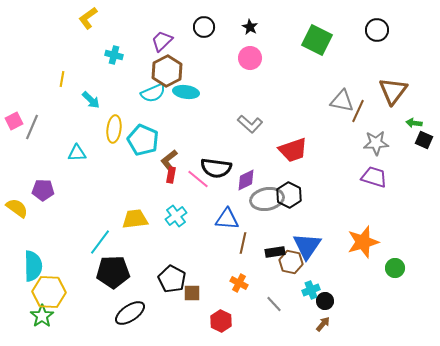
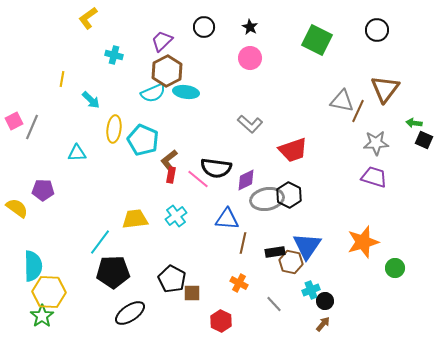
brown triangle at (393, 91): moved 8 px left, 2 px up
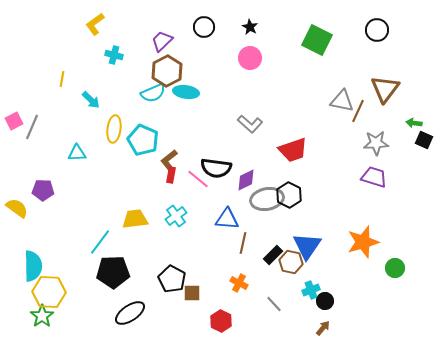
yellow L-shape at (88, 18): moved 7 px right, 6 px down
black rectangle at (275, 252): moved 2 px left, 3 px down; rotated 36 degrees counterclockwise
brown arrow at (323, 324): moved 4 px down
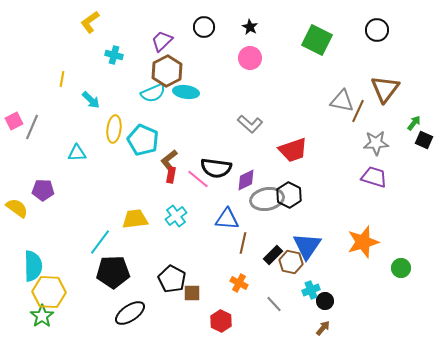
yellow L-shape at (95, 24): moved 5 px left, 2 px up
green arrow at (414, 123): rotated 119 degrees clockwise
green circle at (395, 268): moved 6 px right
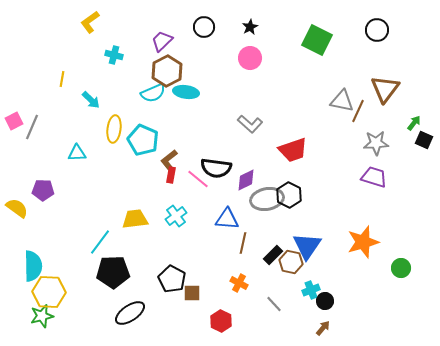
black star at (250, 27): rotated 14 degrees clockwise
green star at (42, 316): rotated 20 degrees clockwise
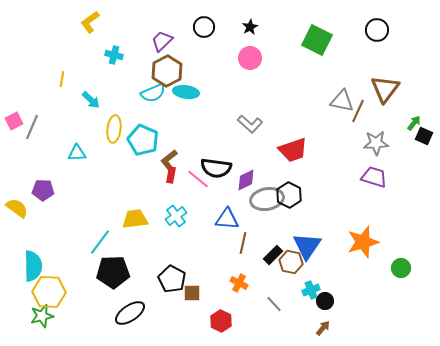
black square at (424, 140): moved 4 px up
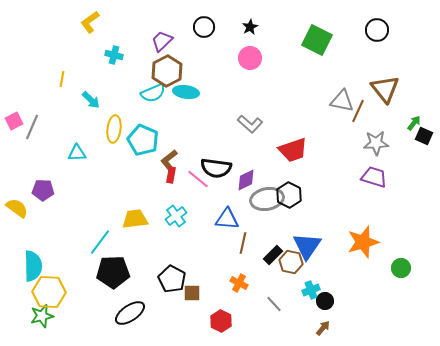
brown triangle at (385, 89): rotated 16 degrees counterclockwise
